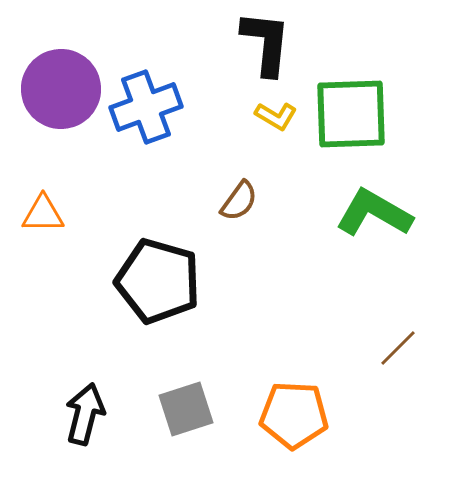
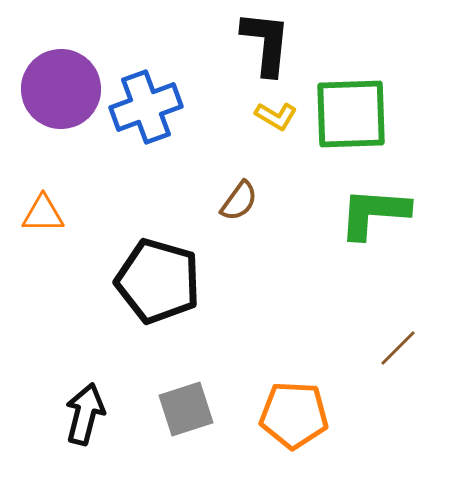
green L-shape: rotated 26 degrees counterclockwise
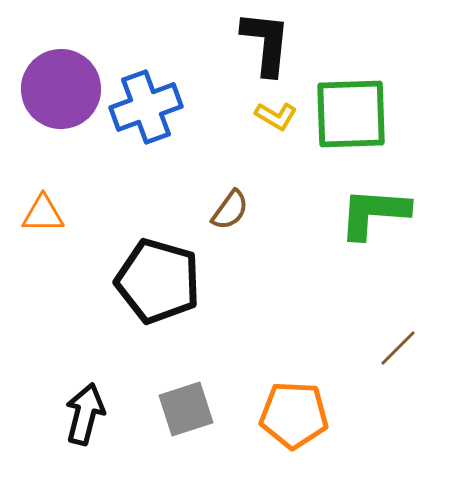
brown semicircle: moved 9 px left, 9 px down
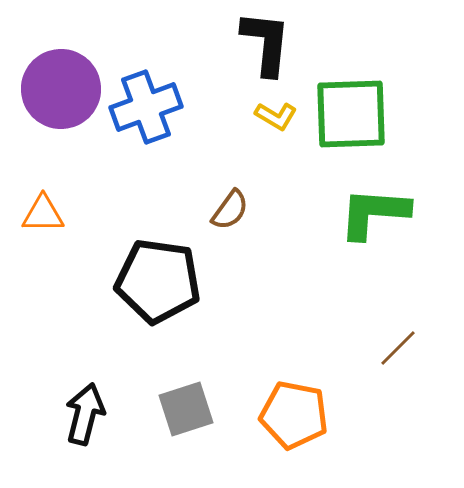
black pentagon: rotated 8 degrees counterclockwise
orange pentagon: rotated 8 degrees clockwise
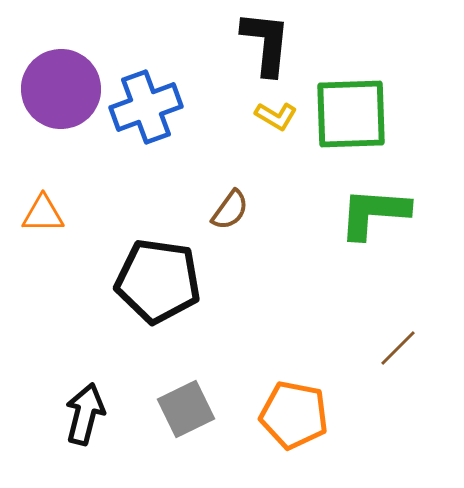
gray square: rotated 8 degrees counterclockwise
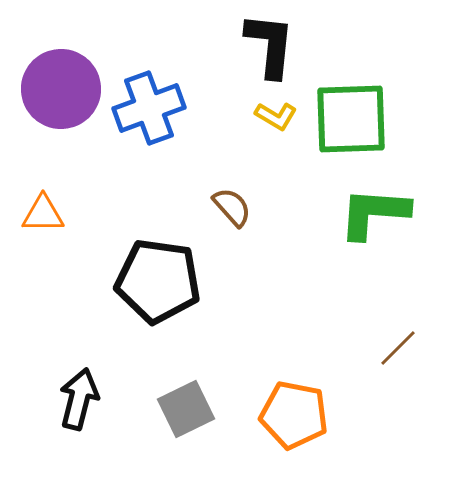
black L-shape: moved 4 px right, 2 px down
blue cross: moved 3 px right, 1 px down
green square: moved 5 px down
brown semicircle: moved 2 px right, 3 px up; rotated 78 degrees counterclockwise
black arrow: moved 6 px left, 15 px up
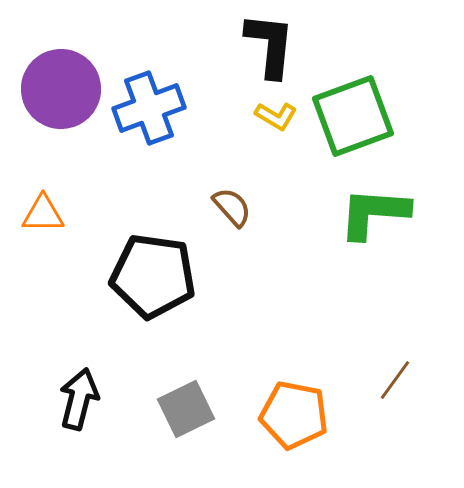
green square: moved 2 px right, 3 px up; rotated 18 degrees counterclockwise
black pentagon: moved 5 px left, 5 px up
brown line: moved 3 px left, 32 px down; rotated 9 degrees counterclockwise
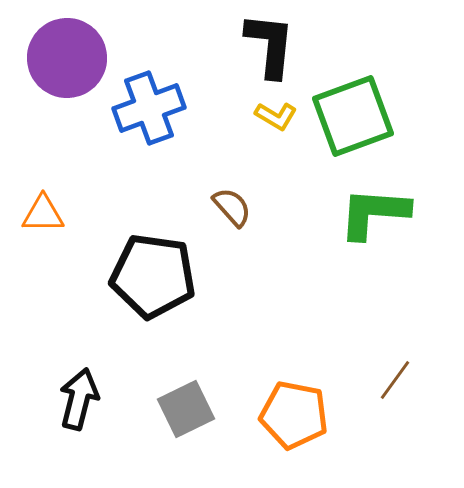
purple circle: moved 6 px right, 31 px up
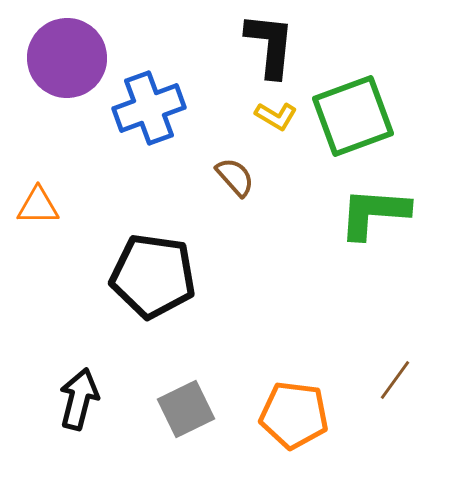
brown semicircle: moved 3 px right, 30 px up
orange triangle: moved 5 px left, 8 px up
orange pentagon: rotated 4 degrees counterclockwise
